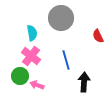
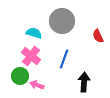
gray circle: moved 1 px right, 3 px down
cyan semicircle: moved 2 px right; rotated 63 degrees counterclockwise
blue line: moved 2 px left, 1 px up; rotated 36 degrees clockwise
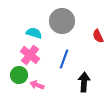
pink cross: moved 1 px left, 1 px up
green circle: moved 1 px left, 1 px up
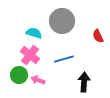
blue line: rotated 54 degrees clockwise
pink arrow: moved 1 px right, 5 px up
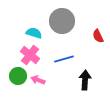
green circle: moved 1 px left, 1 px down
black arrow: moved 1 px right, 2 px up
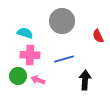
cyan semicircle: moved 9 px left
pink cross: rotated 36 degrees counterclockwise
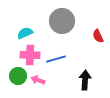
cyan semicircle: rotated 42 degrees counterclockwise
blue line: moved 8 px left
